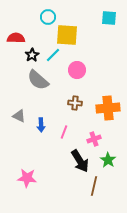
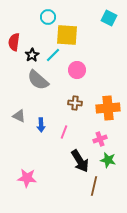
cyan square: rotated 21 degrees clockwise
red semicircle: moved 2 px left, 4 px down; rotated 84 degrees counterclockwise
pink cross: moved 6 px right
green star: rotated 21 degrees counterclockwise
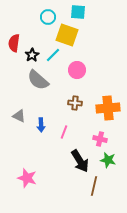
cyan square: moved 31 px left, 6 px up; rotated 21 degrees counterclockwise
yellow square: rotated 15 degrees clockwise
red semicircle: moved 1 px down
pink cross: rotated 32 degrees clockwise
pink star: rotated 12 degrees clockwise
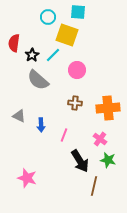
pink line: moved 3 px down
pink cross: rotated 24 degrees clockwise
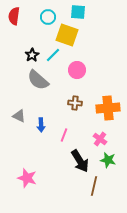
red semicircle: moved 27 px up
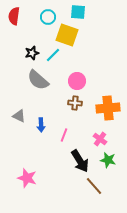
black star: moved 2 px up; rotated 16 degrees clockwise
pink circle: moved 11 px down
brown line: rotated 54 degrees counterclockwise
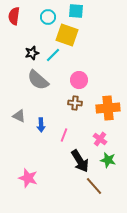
cyan square: moved 2 px left, 1 px up
pink circle: moved 2 px right, 1 px up
pink star: moved 1 px right
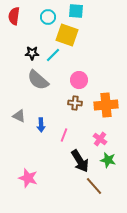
black star: rotated 16 degrees clockwise
orange cross: moved 2 px left, 3 px up
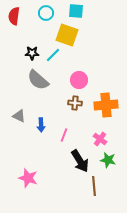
cyan circle: moved 2 px left, 4 px up
brown line: rotated 36 degrees clockwise
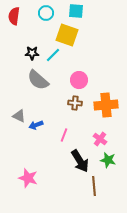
blue arrow: moved 5 px left; rotated 72 degrees clockwise
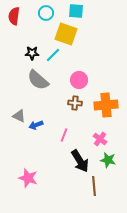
yellow square: moved 1 px left, 1 px up
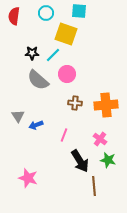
cyan square: moved 3 px right
pink circle: moved 12 px left, 6 px up
gray triangle: moved 1 px left; rotated 32 degrees clockwise
